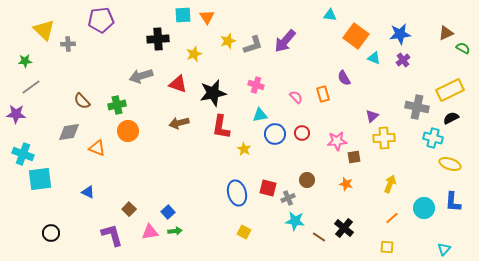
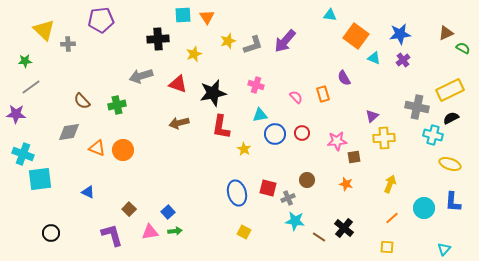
orange circle at (128, 131): moved 5 px left, 19 px down
cyan cross at (433, 138): moved 3 px up
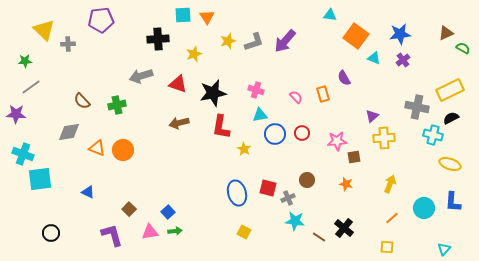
gray L-shape at (253, 45): moved 1 px right, 3 px up
pink cross at (256, 85): moved 5 px down
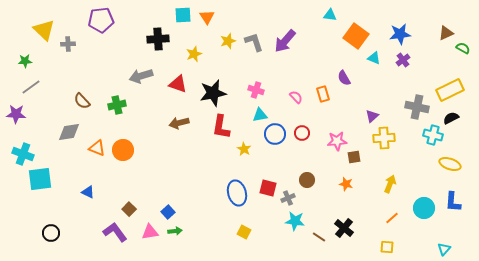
gray L-shape at (254, 42): rotated 90 degrees counterclockwise
purple L-shape at (112, 235): moved 3 px right, 3 px up; rotated 20 degrees counterclockwise
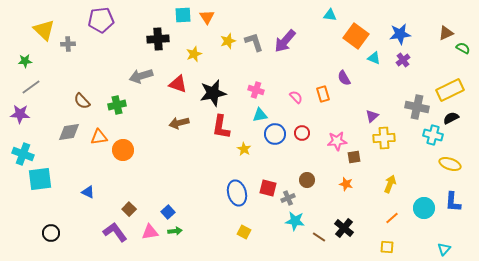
purple star at (16, 114): moved 4 px right
orange triangle at (97, 148): moved 2 px right, 11 px up; rotated 30 degrees counterclockwise
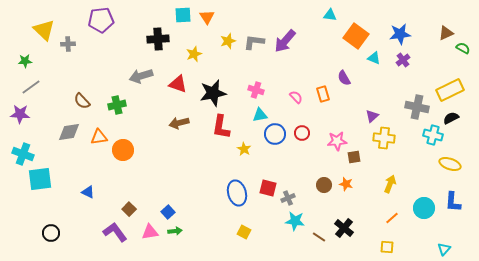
gray L-shape at (254, 42): rotated 65 degrees counterclockwise
yellow cross at (384, 138): rotated 10 degrees clockwise
brown circle at (307, 180): moved 17 px right, 5 px down
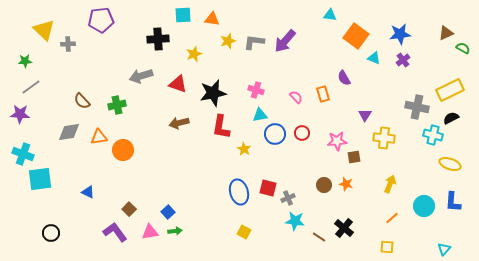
orange triangle at (207, 17): moved 5 px right, 2 px down; rotated 49 degrees counterclockwise
purple triangle at (372, 116): moved 7 px left, 1 px up; rotated 16 degrees counterclockwise
blue ellipse at (237, 193): moved 2 px right, 1 px up
cyan circle at (424, 208): moved 2 px up
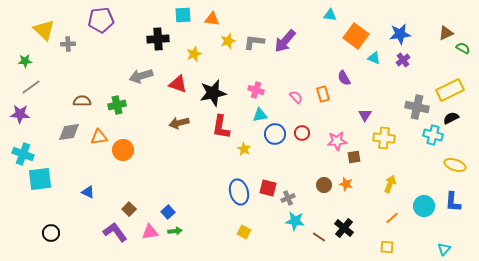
brown semicircle at (82, 101): rotated 132 degrees clockwise
yellow ellipse at (450, 164): moved 5 px right, 1 px down
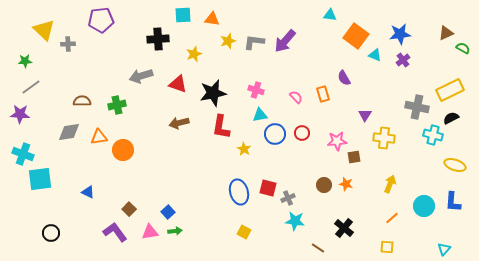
cyan triangle at (374, 58): moved 1 px right, 3 px up
brown line at (319, 237): moved 1 px left, 11 px down
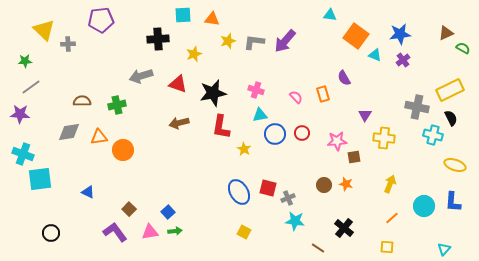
black semicircle at (451, 118): rotated 91 degrees clockwise
blue ellipse at (239, 192): rotated 15 degrees counterclockwise
